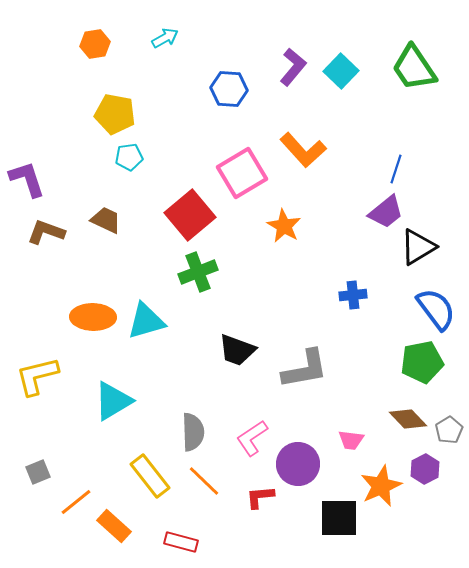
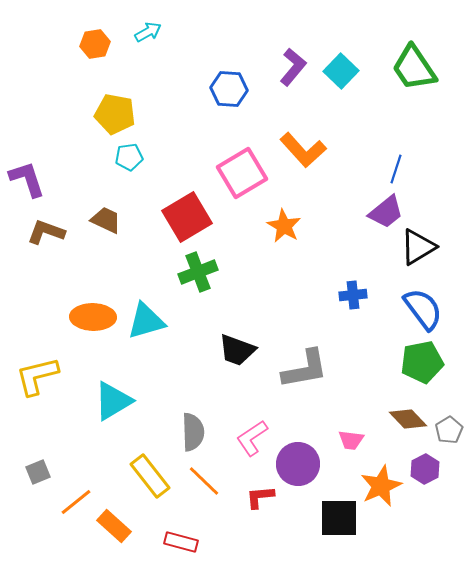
cyan arrow at (165, 38): moved 17 px left, 6 px up
red square at (190, 215): moved 3 px left, 2 px down; rotated 9 degrees clockwise
blue semicircle at (436, 309): moved 13 px left
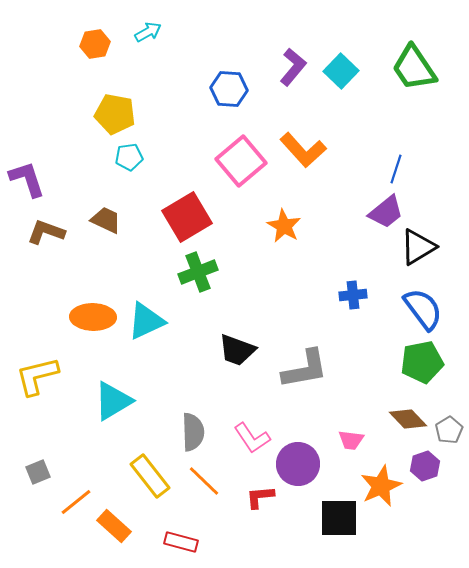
pink square at (242, 173): moved 1 px left, 12 px up; rotated 9 degrees counterclockwise
cyan triangle at (146, 321): rotated 9 degrees counterclockwise
pink L-shape at (252, 438): rotated 90 degrees counterclockwise
purple hexagon at (425, 469): moved 3 px up; rotated 8 degrees clockwise
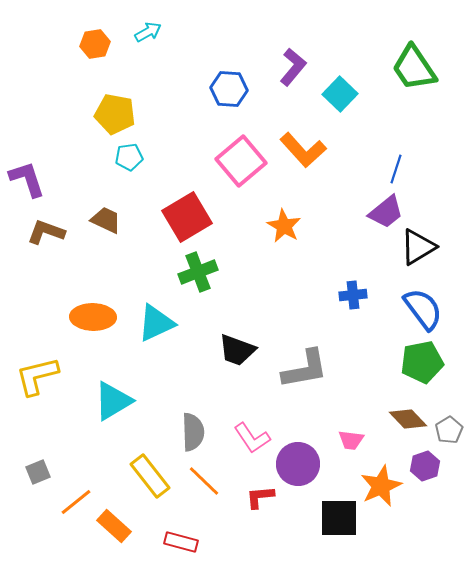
cyan square at (341, 71): moved 1 px left, 23 px down
cyan triangle at (146, 321): moved 10 px right, 2 px down
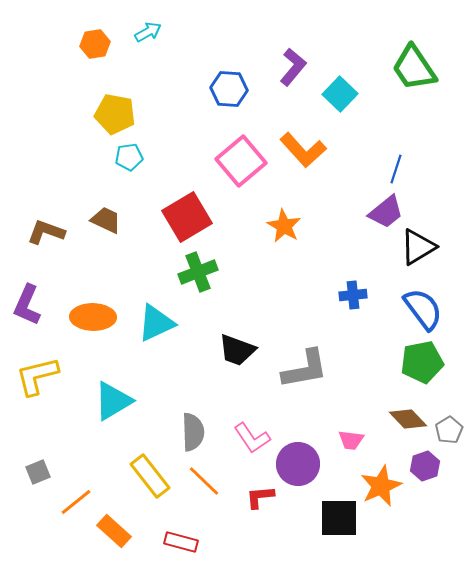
purple L-shape at (27, 179): moved 126 px down; rotated 138 degrees counterclockwise
orange rectangle at (114, 526): moved 5 px down
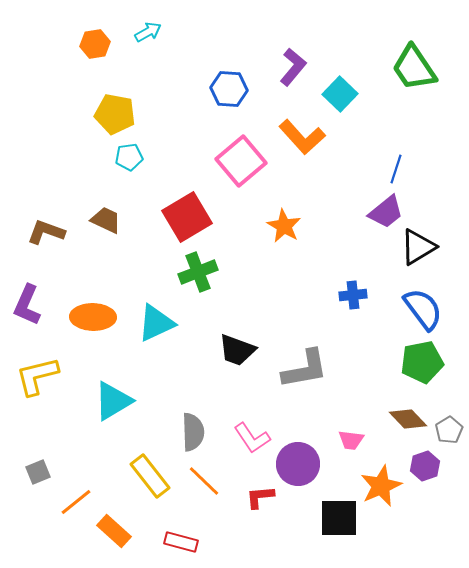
orange L-shape at (303, 150): moved 1 px left, 13 px up
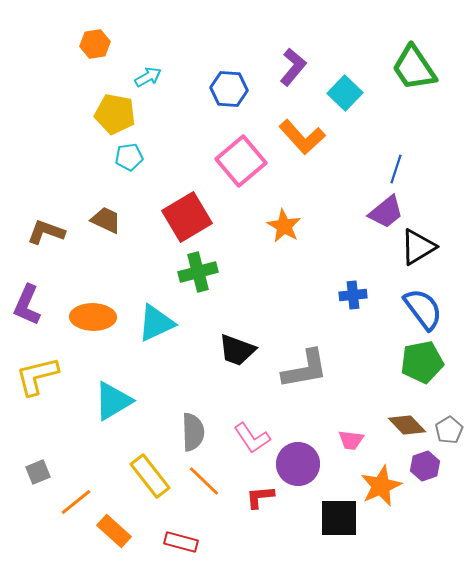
cyan arrow at (148, 32): moved 45 px down
cyan square at (340, 94): moved 5 px right, 1 px up
green cross at (198, 272): rotated 6 degrees clockwise
brown diamond at (408, 419): moved 1 px left, 6 px down
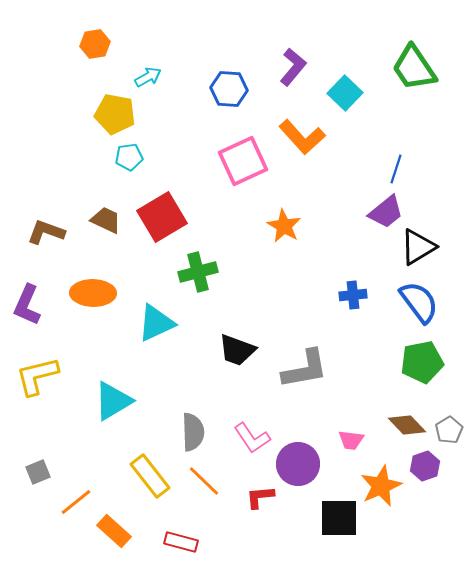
pink square at (241, 161): moved 2 px right; rotated 15 degrees clockwise
red square at (187, 217): moved 25 px left
blue semicircle at (423, 309): moved 4 px left, 7 px up
orange ellipse at (93, 317): moved 24 px up
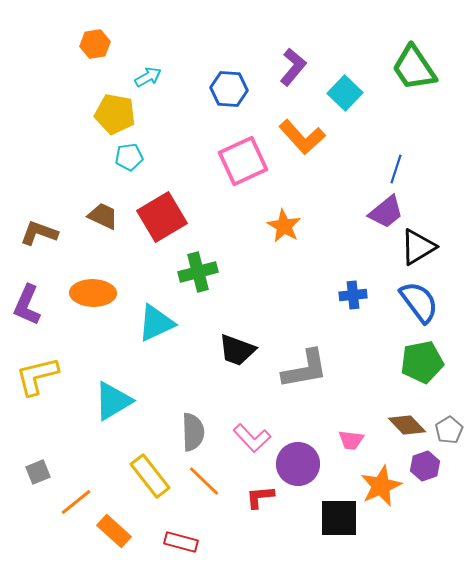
brown trapezoid at (106, 220): moved 3 px left, 4 px up
brown L-shape at (46, 232): moved 7 px left, 1 px down
pink L-shape at (252, 438): rotated 9 degrees counterclockwise
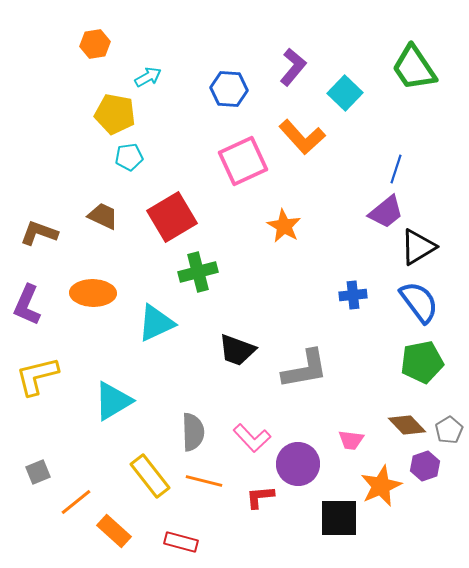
red square at (162, 217): moved 10 px right
orange line at (204, 481): rotated 30 degrees counterclockwise
